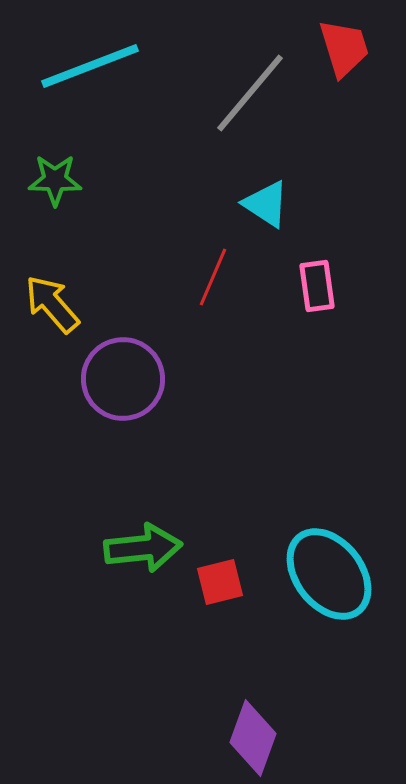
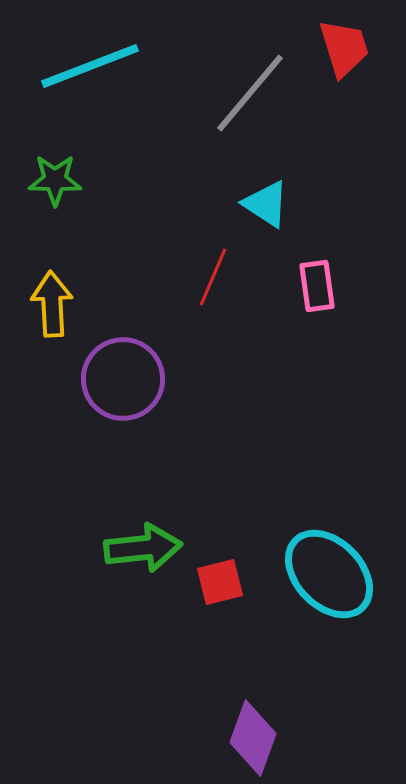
yellow arrow: rotated 38 degrees clockwise
cyan ellipse: rotated 6 degrees counterclockwise
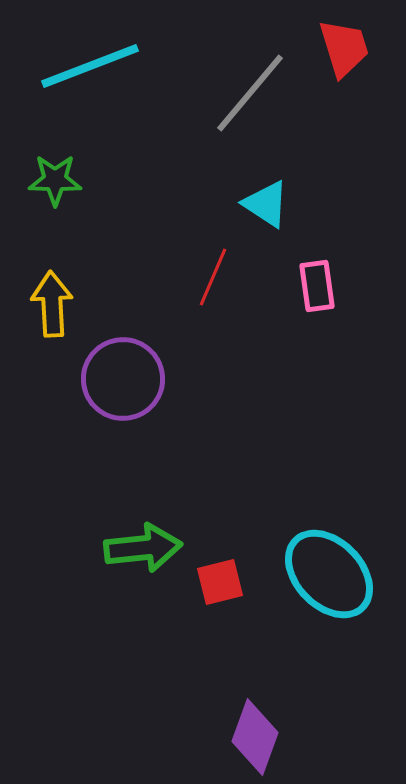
purple diamond: moved 2 px right, 1 px up
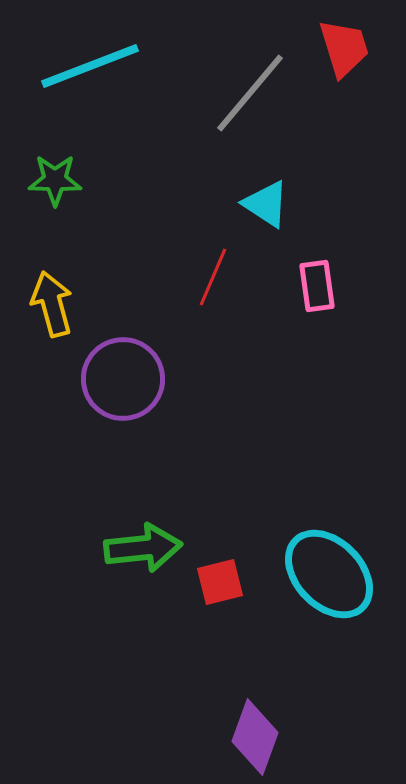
yellow arrow: rotated 12 degrees counterclockwise
